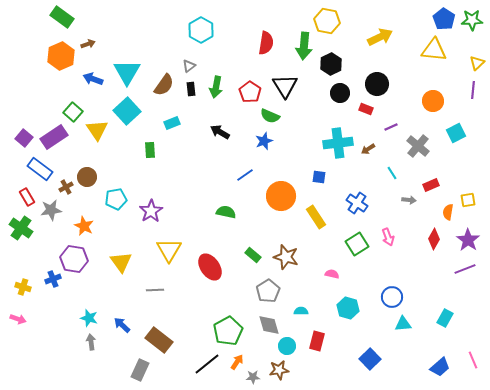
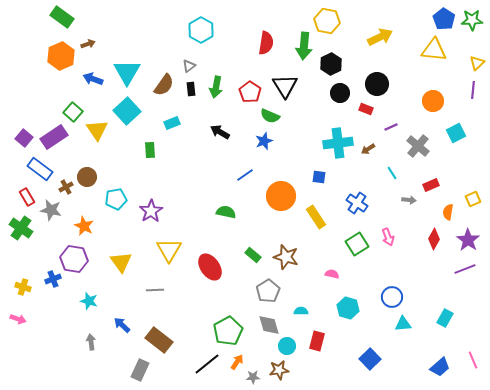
yellow square at (468, 200): moved 5 px right, 1 px up; rotated 14 degrees counterclockwise
gray star at (51, 210): rotated 20 degrees clockwise
cyan star at (89, 318): moved 17 px up
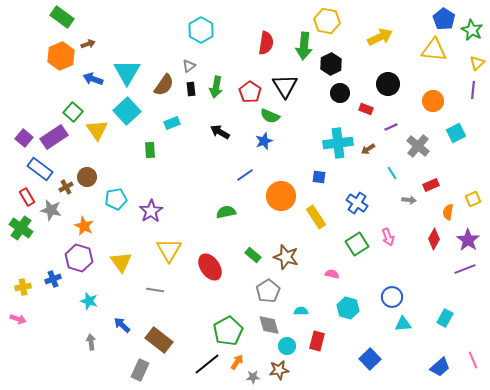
green star at (472, 20): moved 10 px down; rotated 30 degrees clockwise
black circle at (377, 84): moved 11 px right
green semicircle at (226, 212): rotated 24 degrees counterclockwise
purple hexagon at (74, 259): moved 5 px right, 1 px up; rotated 8 degrees clockwise
yellow cross at (23, 287): rotated 28 degrees counterclockwise
gray line at (155, 290): rotated 12 degrees clockwise
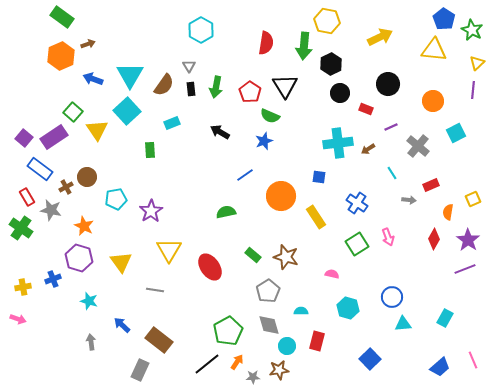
gray triangle at (189, 66): rotated 24 degrees counterclockwise
cyan triangle at (127, 72): moved 3 px right, 3 px down
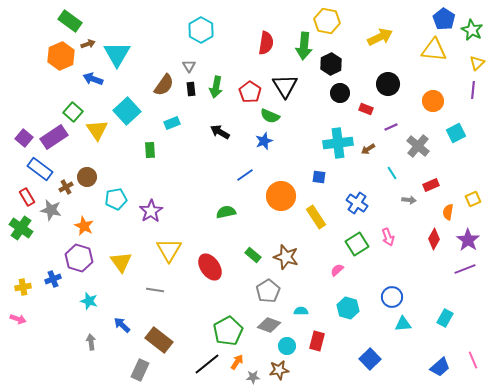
green rectangle at (62, 17): moved 8 px right, 4 px down
cyan triangle at (130, 75): moved 13 px left, 21 px up
pink semicircle at (332, 274): moved 5 px right, 4 px up; rotated 56 degrees counterclockwise
gray diamond at (269, 325): rotated 55 degrees counterclockwise
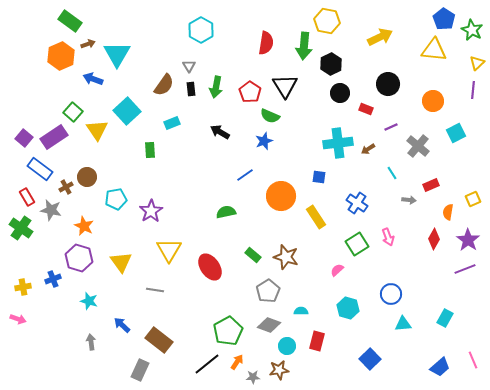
blue circle at (392, 297): moved 1 px left, 3 px up
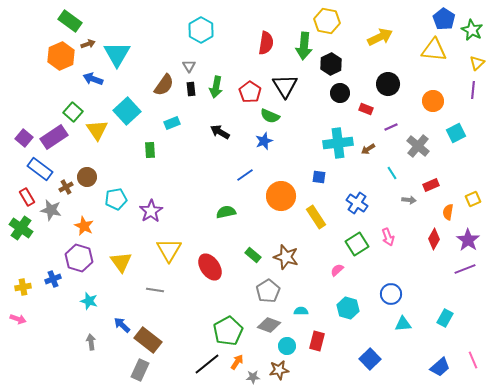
brown rectangle at (159, 340): moved 11 px left
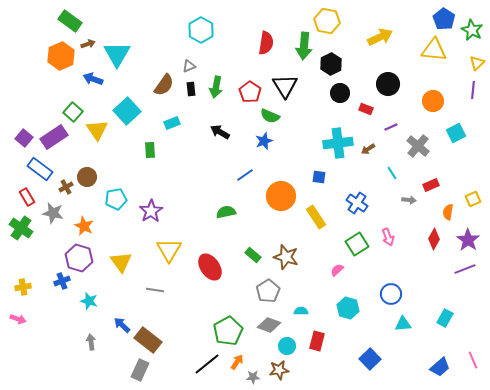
gray triangle at (189, 66): rotated 40 degrees clockwise
gray star at (51, 210): moved 2 px right, 3 px down
blue cross at (53, 279): moved 9 px right, 2 px down
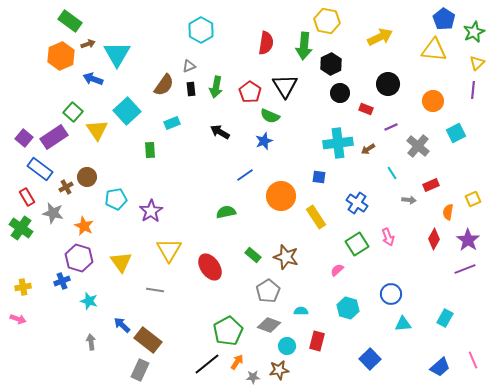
green star at (472, 30): moved 2 px right, 2 px down; rotated 20 degrees clockwise
